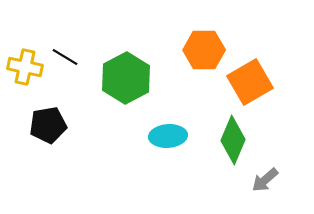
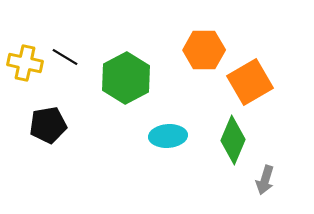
yellow cross: moved 4 px up
gray arrow: rotated 32 degrees counterclockwise
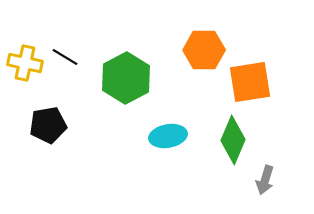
orange square: rotated 21 degrees clockwise
cyan ellipse: rotated 6 degrees counterclockwise
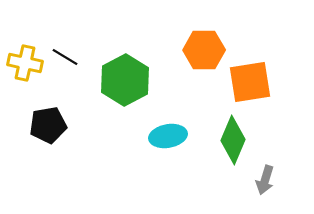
green hexagon: moved 1 px left, 2 px down
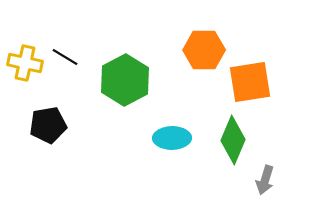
cyan ellipse: moved 4 px right, 2 px down; rotated 9 degrees clockwise
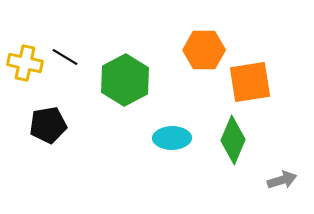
gray arrow: moved 17 px right; rotated 124 degrees counterclockwise
